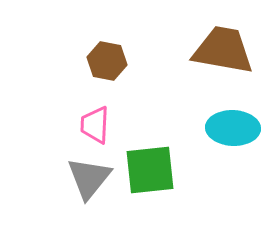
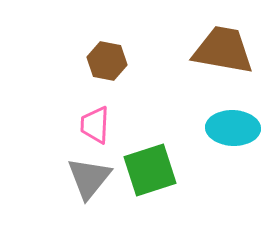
green square: rotated 12 degrees counterclockwise
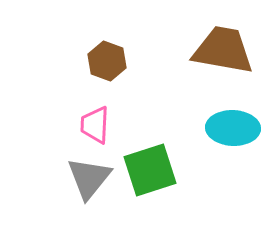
brown hexagon: rotated 9 degrees clockwise
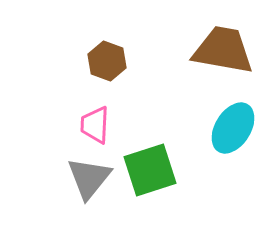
cyan ellipse: rotated 60 degrees counterclockwise
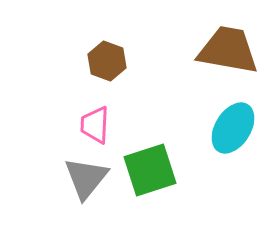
brown trapezoid: moved 5 px right
gray triangle: moved 3 px left
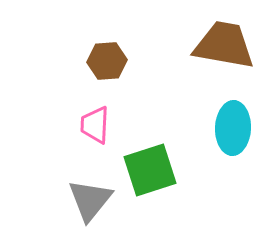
brown trapezoid: moved 4 px left, 5 px up
brown hexagon: rotated 24 degrees counterclockwise
cyan ellipse: rotated 30 degrees counterclockwise
gray triangle: moved 4 px right, 22 px down
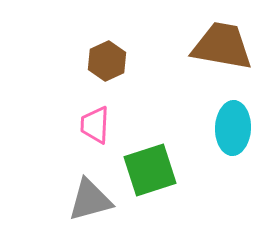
brown trapezoid: moved 2 px left, 1 px down
brown hexagon: rotated 21 degrees counterclockwise
gray triangle: rotated 36 degrees clockwise
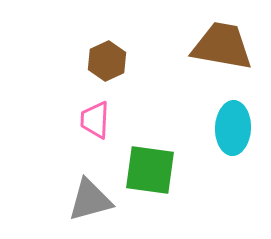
pink trapezoid: moved 5 px up
green square: rotated 26 degrees clockwise
